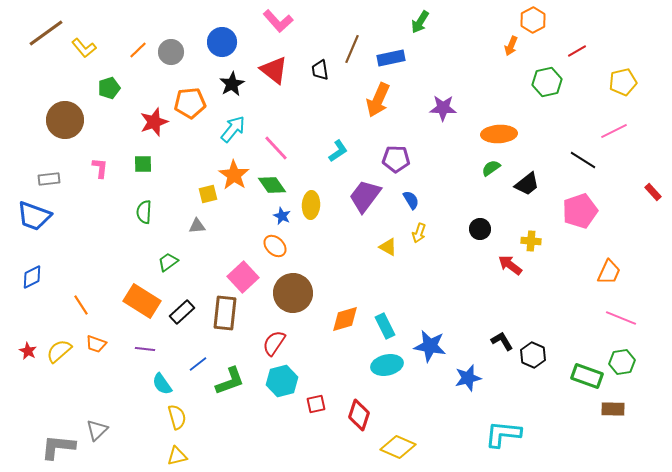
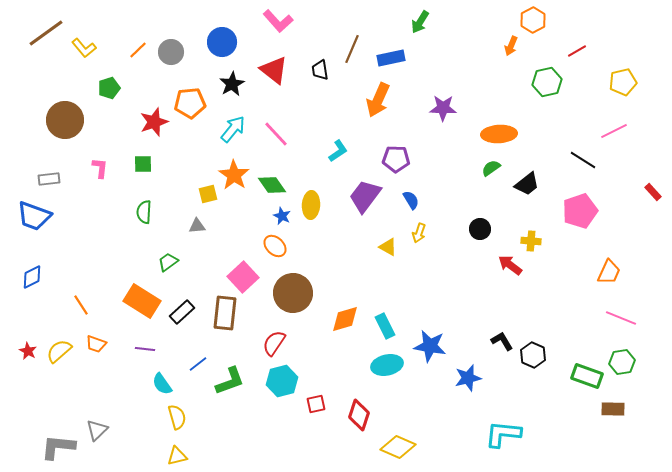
pink line at (276, 148): moved 14 px up
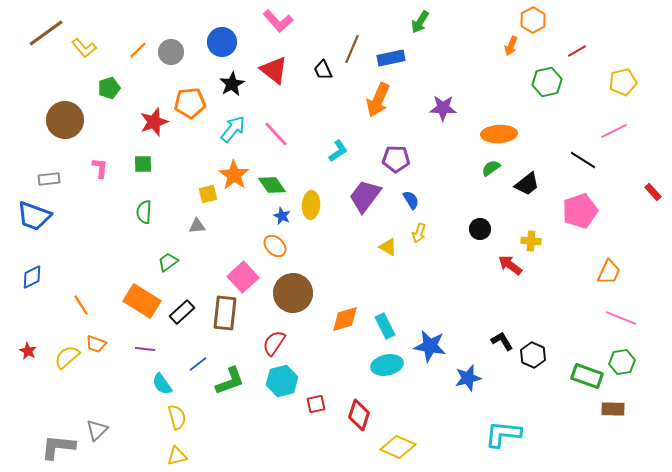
black trapezoid at (320, 70): moved 3 px right; rotated 15 degrees counterclockwise
yellow semicircle at (59, 351): moved 8 px right, 6 px down
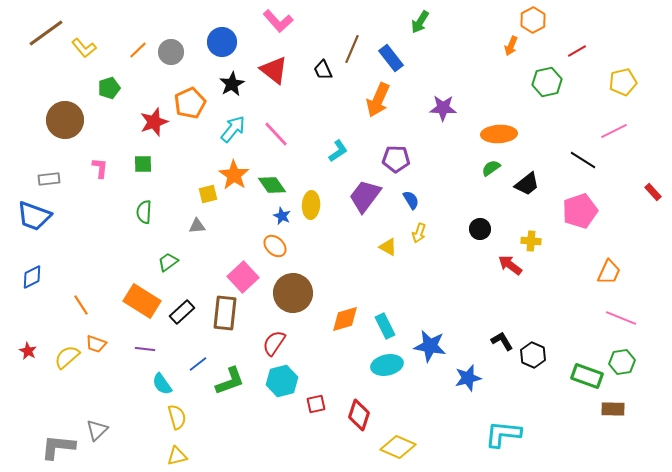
blue rectangle at (391, 58): rotated 64 degrees clockwise
orange pentagon at (190, 103): rotated 20 degrees counterclockwise
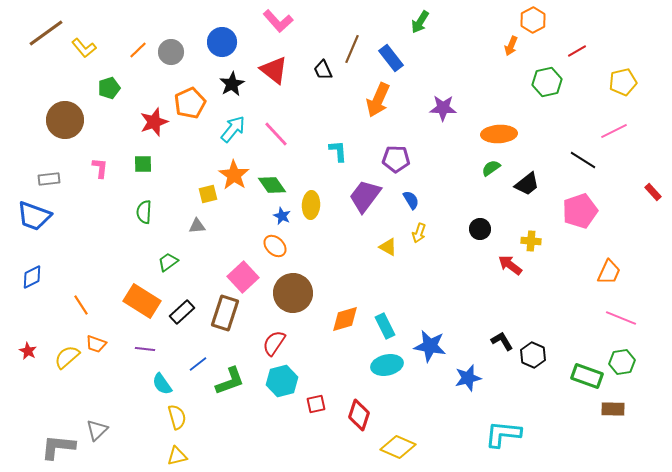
cyan L-shape at (338, 151): rotated 60 degrees counterclockwise
brown rectangle at (225, 313): rotated 12 degrees clockwise
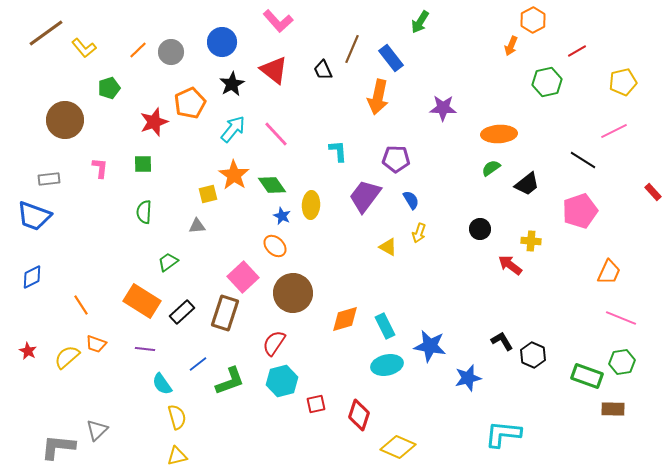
orange arrow at (378, 100): moved 3 px up; rotated 12 degrees counterclockwise
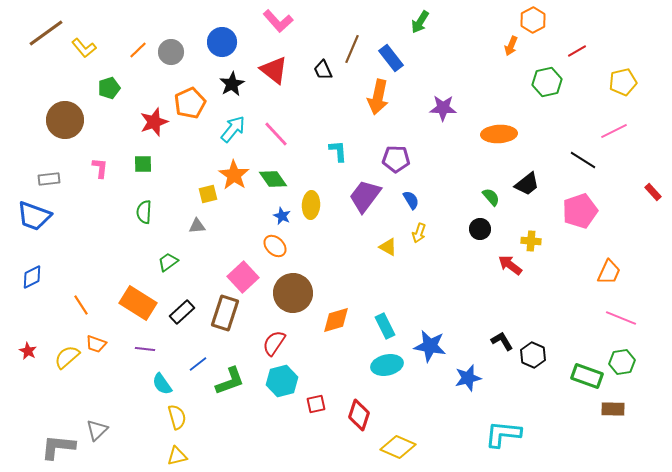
green semicircle at (491, 168): moved 29 px down; rotated 84 degrees clockwise
green diamond at (272, 185): moved 1 px right, 6 px up
orange rectangle at (142, 301): moved 4 px left, 2 px down
orange diamond at (345, 319): moved 9 px left, 1 px down
